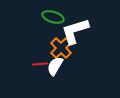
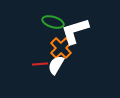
green ellipse: moved 5 px down
white semicircle: moved 1 px right, 1 px up
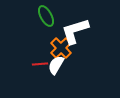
green ellipse: moved 7 px left, 6 px up; rotated 45 degrees clockwise
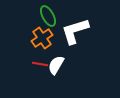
green ellipse: moved 2 px right
orange cross: moved 19 px left, 10 px up; rotated 10 degrees clockwise
red line: rotated 14 degrees clockwise
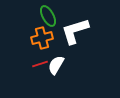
orange cross: rotated 20 degrees clockwise
red line: rotated 28 degrees counterclockwise
